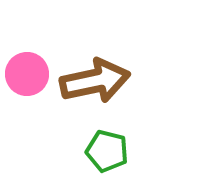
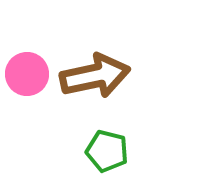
brown arrow: moved 5 px up
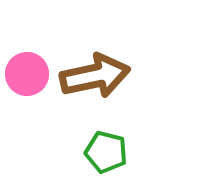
green pentagon: moved 1 px left, 1 px down
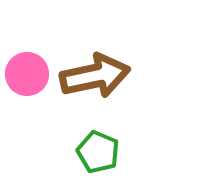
green pentagon: moved 8 px left; rotated 9 degrees clockwise
